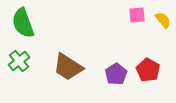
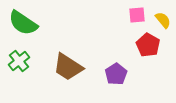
green semicircle: rotated 36 degrees counterclockwise
red pentagon: moved 25 px up
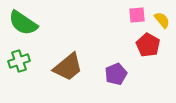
yellow semicircle: moved 1 px left
green cross: rotated 20 degrees clockwise
brown trapezoid: rotated 72 degrees counterclockwise
purple pentagon: rotated 10 degrees clockwise
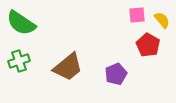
green semicircle: moved 2 px left
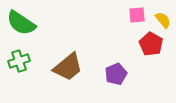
yellow semicircle: moved 1 px right
red pentagon: moved 3 px right, 1 px up
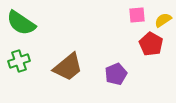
yellow semicircle: rotated 84 degrees counterclockwise
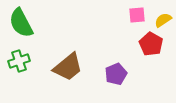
green semicircle: rotated 28 degrees clockwise
